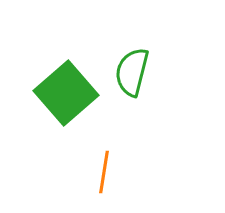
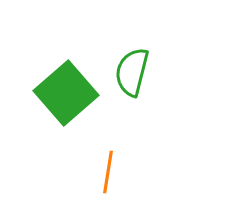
orange line: moved 4 px right
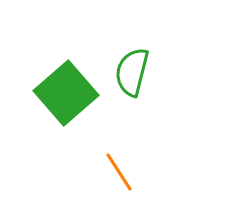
orange line: moved 11 px right; rotated 42 degrees counterclockwise
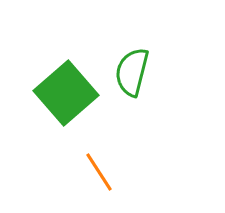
orange line: moved 20 px left
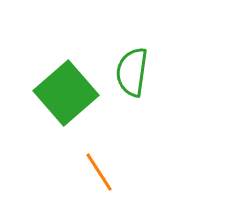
green semicircle: rotated 6 degrees counterclockwise
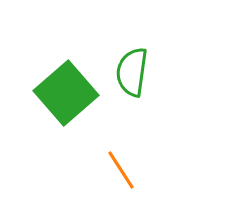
orange line: moved 22 px right, 2 px up
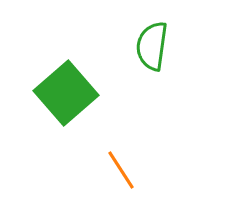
green semicircle: moved 20 px right, 26 px up
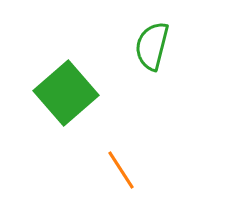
green semicircle: rotated 6 degrees clockwise
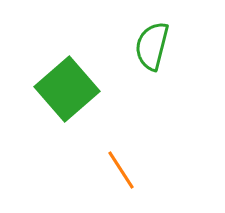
green square: moved 1 px right, 4 px up
